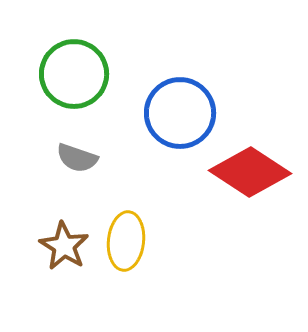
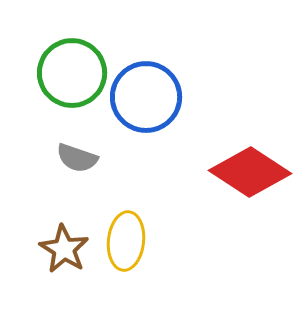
green circle: moved 2 px left, 1 px up
blue circle: moved 34 px left, 16 px up
brown star: moved 3 px down
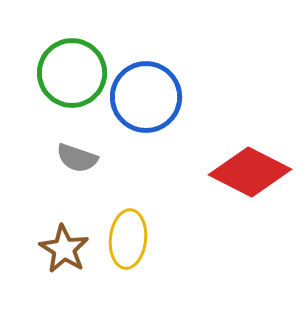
red diamond: rotated 6 degrees counterclockwise
yellow ellipse: moved 2 px right, 2 px up
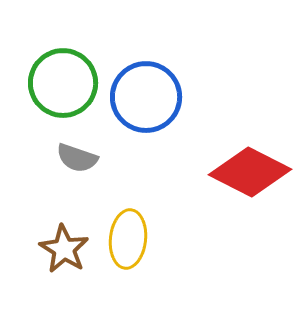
green circle: moved 9 px left, 10 px down
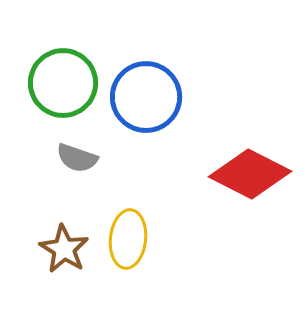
red diamond: moved 2 px down
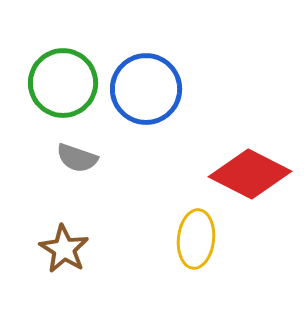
blue circle: moved 8 px up
yellow ellipse: moved 68 px right
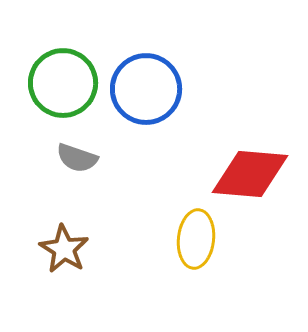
red diamond: rotated 22 degrees counterclockwise
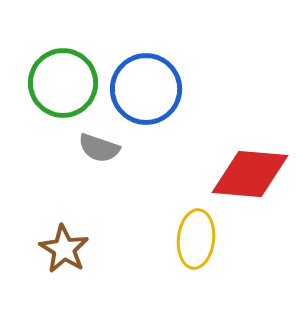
gray semicircle: moved 22 px right, 10 px up
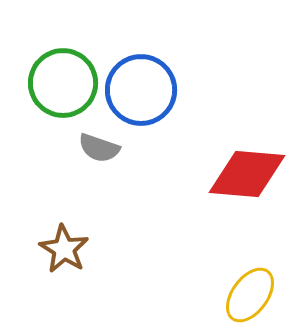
blue circle: moved 5 px left, 1 px down
red diamond: moved 3 px left
yellow ellipse: moved 54 px right, 56 px down; rotated 30 degrees clockwise
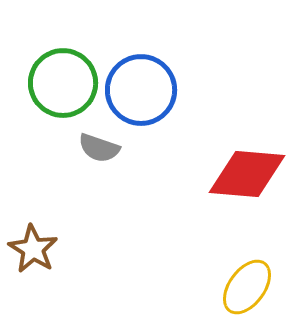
brown star: moved 31 px left
yellow ellipse: moved 3 px left, 8 px up
